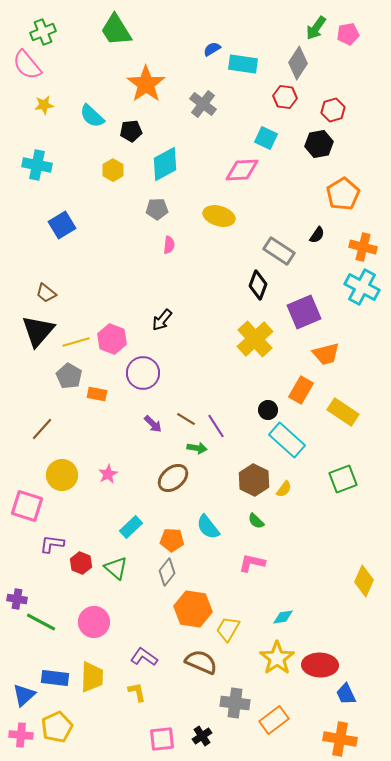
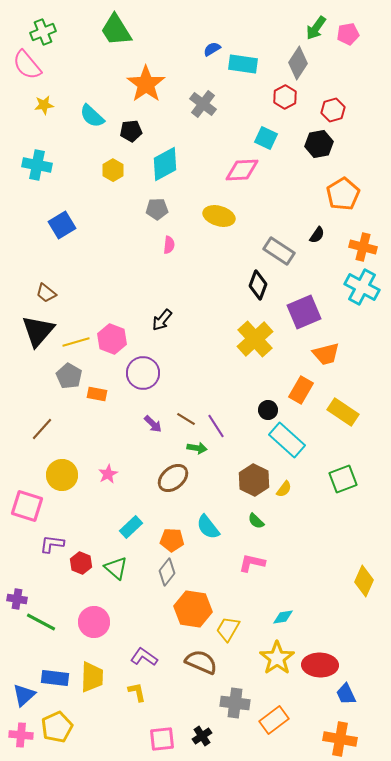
red hexagon at (285, 97): rotated 25 degrees clockwise
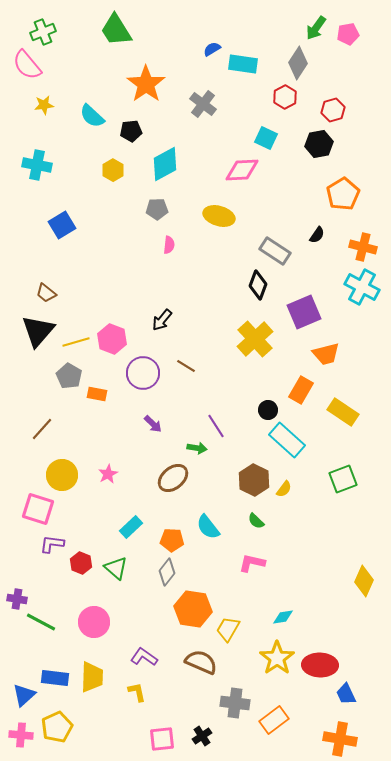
gray rectangle at (279, 251): moved 4 px left
brown line at (186, 419): moved 53 px up
pink square at (27, 506): moved 11 px right, 3 px down
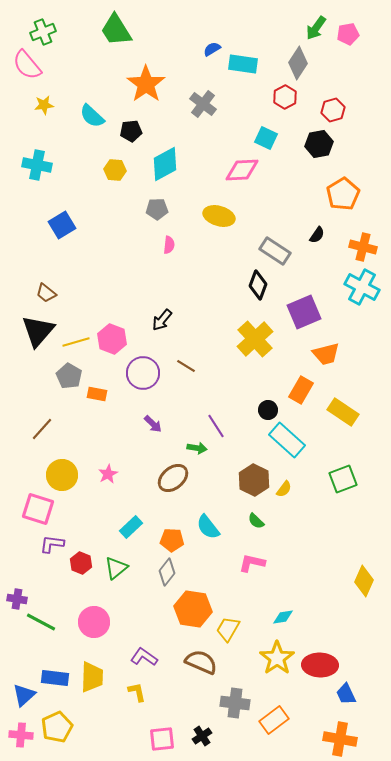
yellow hexagon at (113, 170): moved 2 px right; rotated 25 degrees counterclockwise
green triangle at (116, 568): rotated 40 degrees clockwise
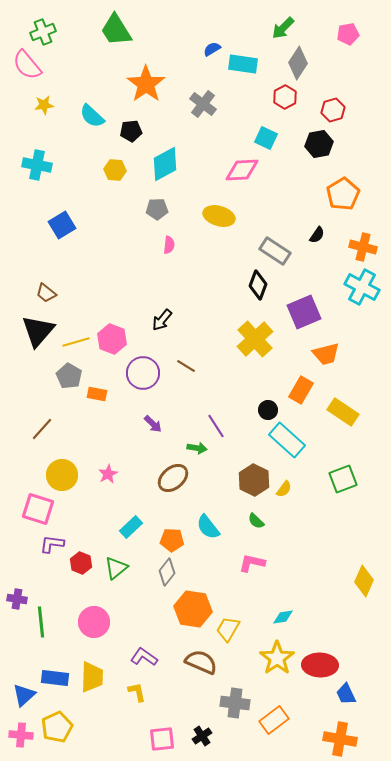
green arrow at (316, 28): moved 33 px left; rotated 10 degrees clockwise
green line at (41, 622): rotated 56 degrees clockwise
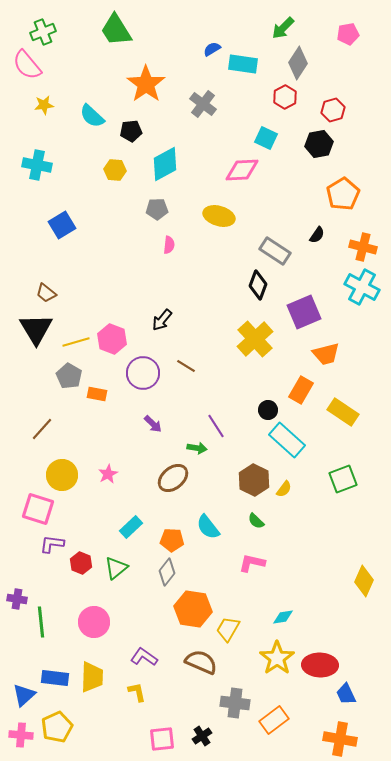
black triangle at (38, 331): moved 2 px left, 2 px up; rotated 12 degrees counterclockwise
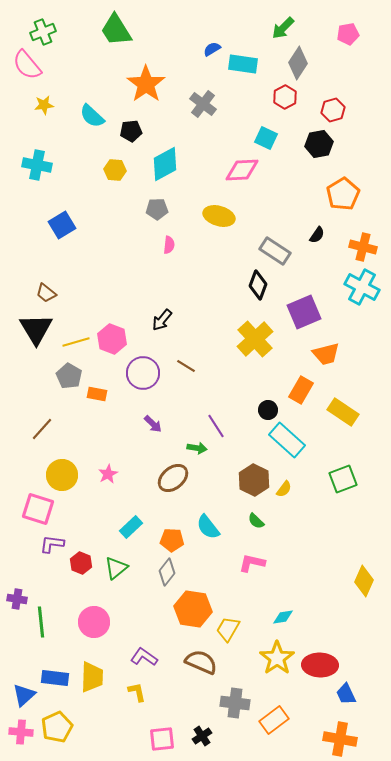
pink cross at (21, 735): moved 3 px up
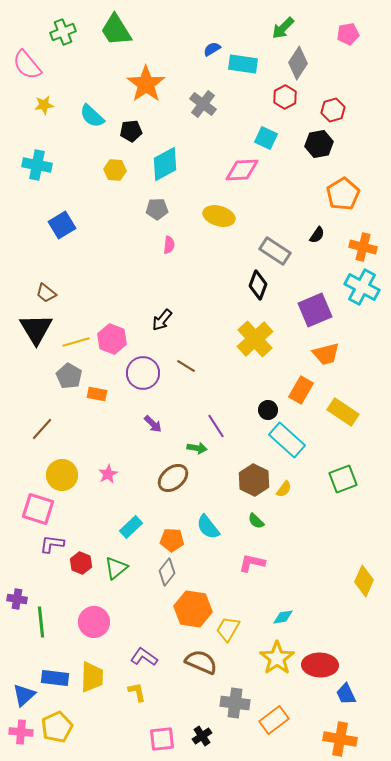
green cross at (43, 32): moved 20 px right
purple square at (304, 312): moved 11 px right, 2 px up
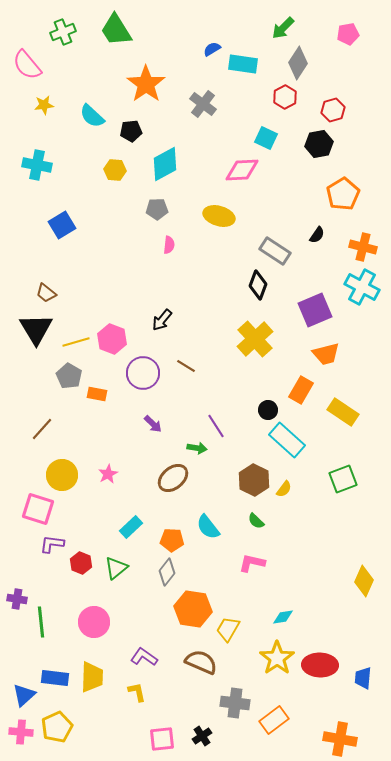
blue trapezoid at (346, 694): moved 17 px right, 16 px up; rotated 30 degrees clockwise
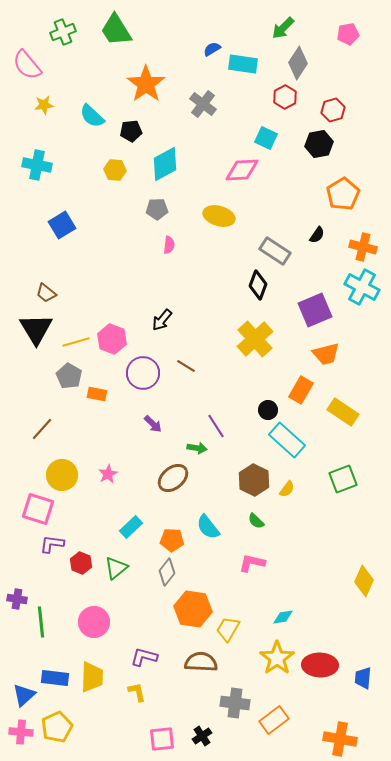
yellow semicircle at (284, 489): moved 3 px right
purple L-shape at (144, 657): rotated 20 degrees counterclockwise
brown semicircle at (201, 662): rotated 20 degrees counterclockwise
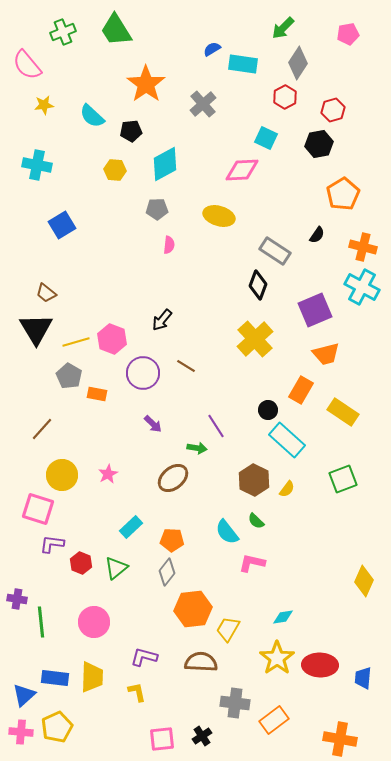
gray cross at (203, 104): rotated 12 degrees clockwise
cyan semicircle at (208, 527): moved 19 px right, 5 px down
orange hexagon at (193, 609): rotated 15 degrees counterclockwise
